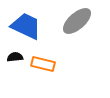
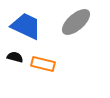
gray ellipse: moved 1 px left, 1 px down
black semicircle: rotated 21 degrees clockwise
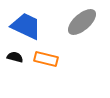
gray ellipse: moved 6 px right
orange rectangle: moved 3 px right, 5 px up
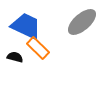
orange rectangle: moved 8 px left, 11 px up; rotated 30 degrees clockwise
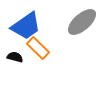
blue trapezoid: rotated 120 degrees clockwise
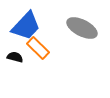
gray ellipse: moved 6 px down; rotated 68 degrees clockwise
blue trapezoid: rotated 12 degrees counterclockwise
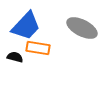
orange rectangle: rotated 35 degrees counterclockwise
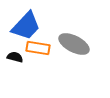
gray ellipse: moved 8 px left, 16 px down
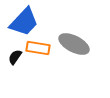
blue trapezoid: moved 2 px left, 4 px up
black semicircle: rotated 70 degrees counterclockwise
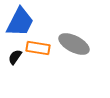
blue trapezoid: moved 4 px left; rotated 16 degrees counterclockwise
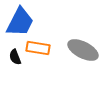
gray ellipse: moved 9 px right, 6 px down
black semicircle: rotated 56 degrees counterclockwise
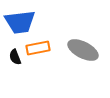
blue trapezoid: rotated 56 degrees clockwise
orange rectangle: rotated 20 degrees counterclockwise
